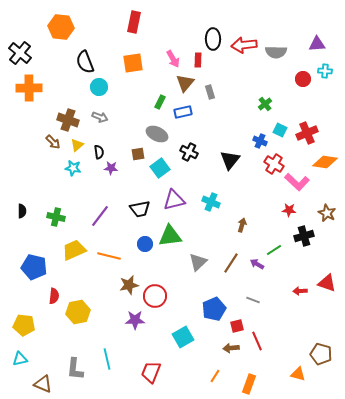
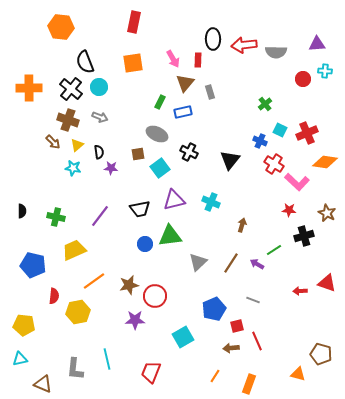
black cross at (20, 53): moved 51 px right, 36 px down
orange line at (109, 256): moved 15 px left, 25 px down; rotated 50 degrees counterclockwise
blue pentagon at (34, 267): moved 1 px left, 2 px up
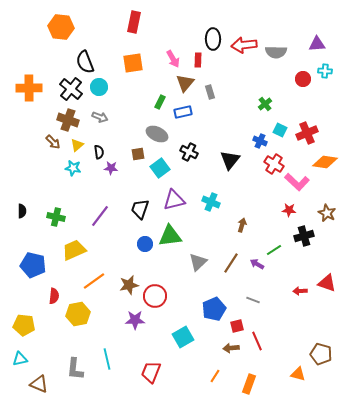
black trapezoid at (140, 209): rotated 120 degrees clockwise
yellow hexagon at (78, 312): moved 2 px down
brown triangle at (43, 384): moved 4 px left
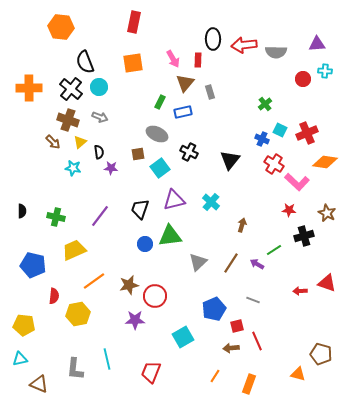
blue cross at (260, 141): moved 2 px right, 2 px up
yellow triangle at (77, 145): moved 3 px right, 3 px up
cyan cross at (211, 202): rotated 18 degrees clockwise
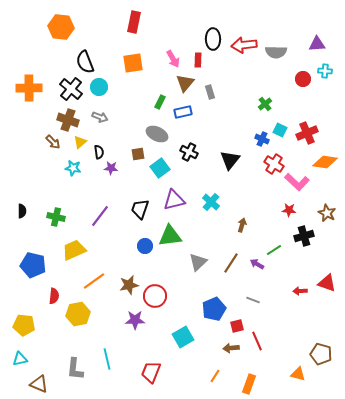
blue circle at (145, 244): moved 2 px down
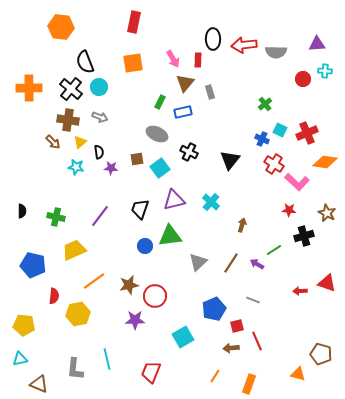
brown cross at (68, 120): rotated 10 degrees counterclockwise
brown square at (138, 154): moved 1 px left, 5 px down
cyan star at (73, 168): moved 3 px right, 1 px up
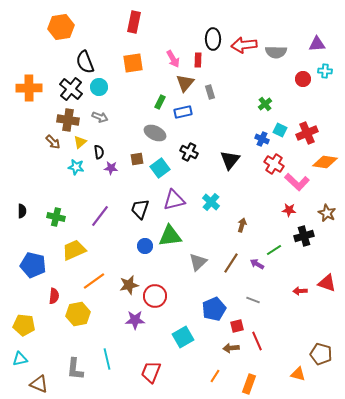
orange hexagon at (61, 27): rotated 15 degrees counterclockwise
gray ellipse at (157, 134): moved 2 px left, 1 px up
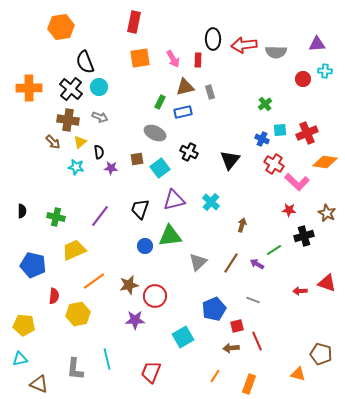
orange square at (133, 63): moved 7 px right, 5 px up
brown triangle at (185, 83): moved 4 px down; rotated 36 degrees clockwise
cyan square at (280, 130): rotated 32 degrees counterclockwise
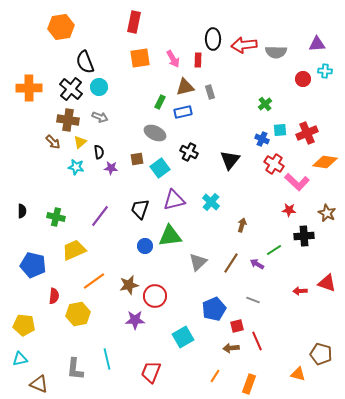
black cross at (304, 236): rotated 12 degrees clockwise
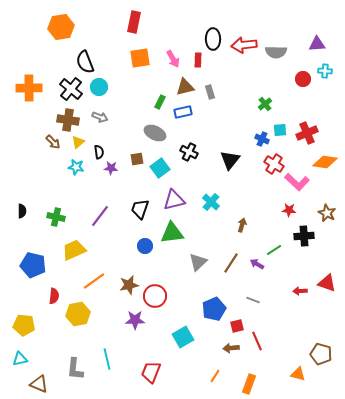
yellow triangle at (80, 142): moved 2 px left
green triangle at (170, 236): moved 2 px right, 3 px up
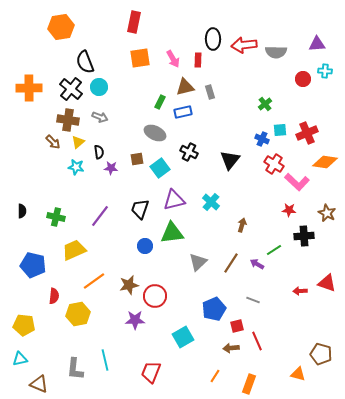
cyan line at (107, 359): moved 2 px left, 1 px down
